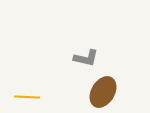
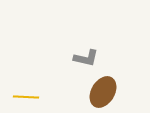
yellow line: moved 1 px left
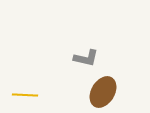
yellow line: moved 1 px left, 2 px up
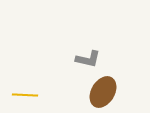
gray L-shape: moved 2 px right, 1 px down
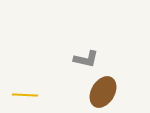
gray L-shape: moved 2 px left
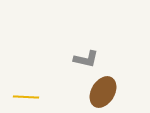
yellow line: moved 1 px right, 2 px down
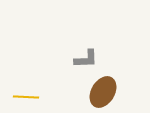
gray L-shape: rotated 15 degrees counterclockwise
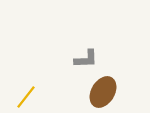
yellow line: rotated 55 degrees counterclockwise
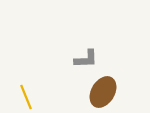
yellow line: rotated 60 degrees counterclockwise
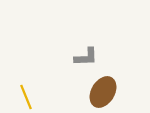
gray L-shape: moved 2 px up
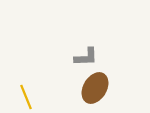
brown ellipse: moved 8 px left, 4 px up
